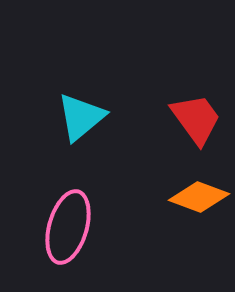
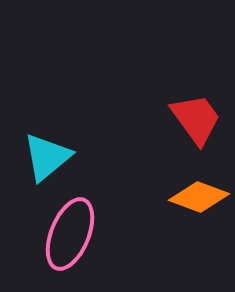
cyan triangle: moved 34 px left, 40 px down
pink ellipse: moved 2 px right, 7 px down; rotated 6 degrees clockwise
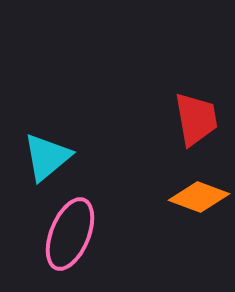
red trapezoid: rotated 26 degrees clockwise
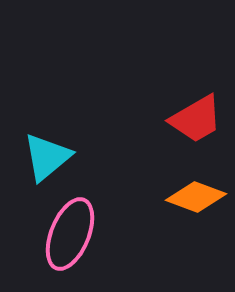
red trapezoid: rotated 70 degrees clockwise
orange diamond: moved 3 px left
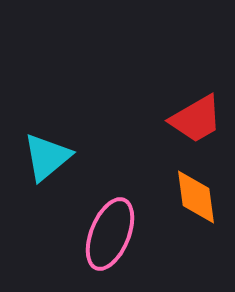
orange diamond: rotated 62 degrees clockwise
pink ellipse: moved 40 px right
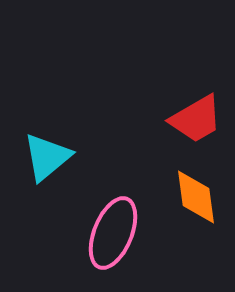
pink ellipse: moved 3 px right, 1 px up
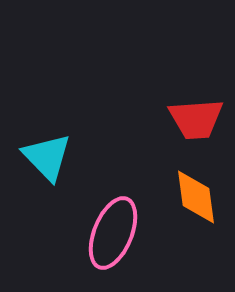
red trapezoid: rotated 26 degrees clockwise
cyan triangle: rotated 34 degrees counterclockwise
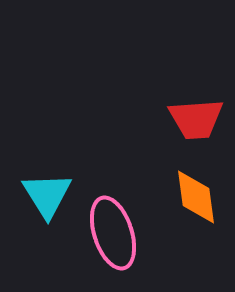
cyan triangle: moved 38 px down; rotated 12 degrees clockwise
pink ellipse: rotated 40 degrees counterclockwise
